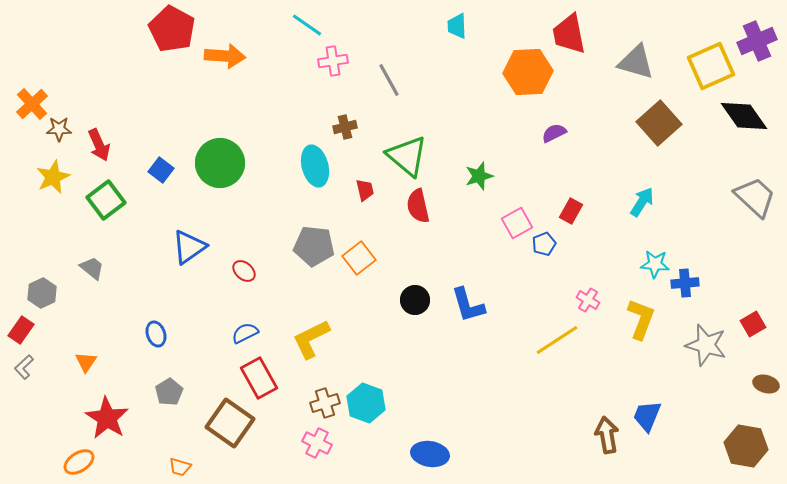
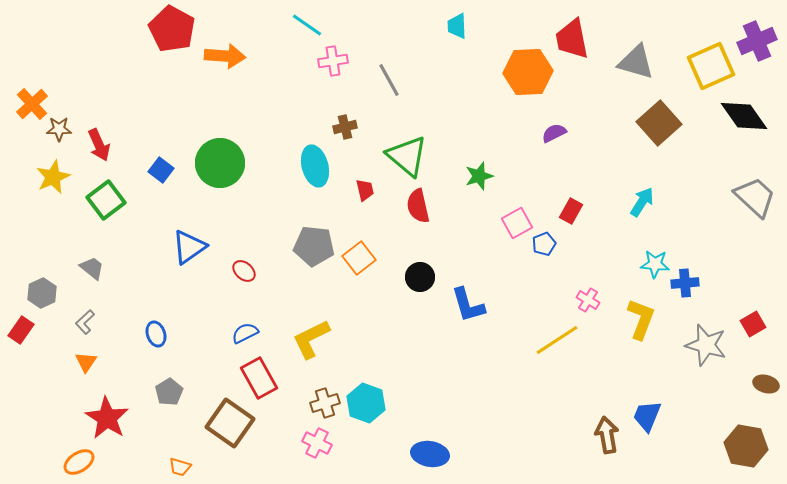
red trapezoid at (569, 34): moved 3 px right, 5 px down
black circle at (415, 300): moved 5 px right, 23 px up
gray L-shape at (24, 367): moved 61 px right, 45 px up
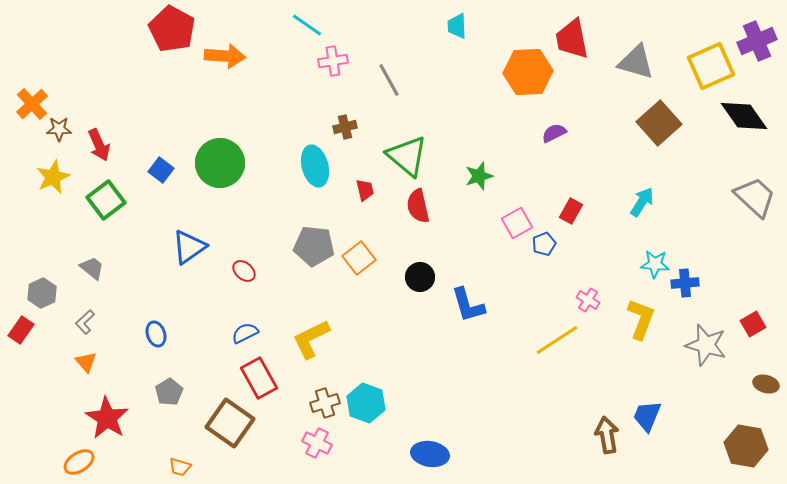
orange triangle at (86, 362): rotated 15 degrees counterclockwise
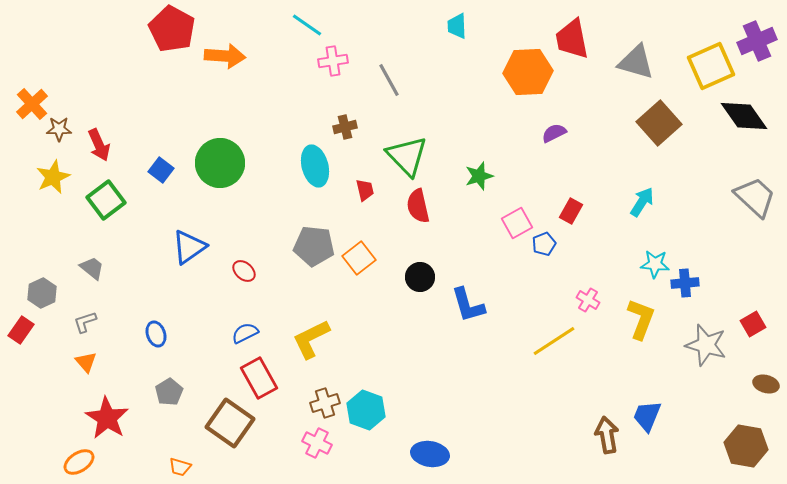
green triangle at (407, 156): rotated 6 degrees clockwise
gray L-shape at (85, 322): rotated 25 degrees clockwise
yellow line at (557, 340): moved 3 px left, 1 px down
cyan hexagon at (366, 403): moved 7 px down
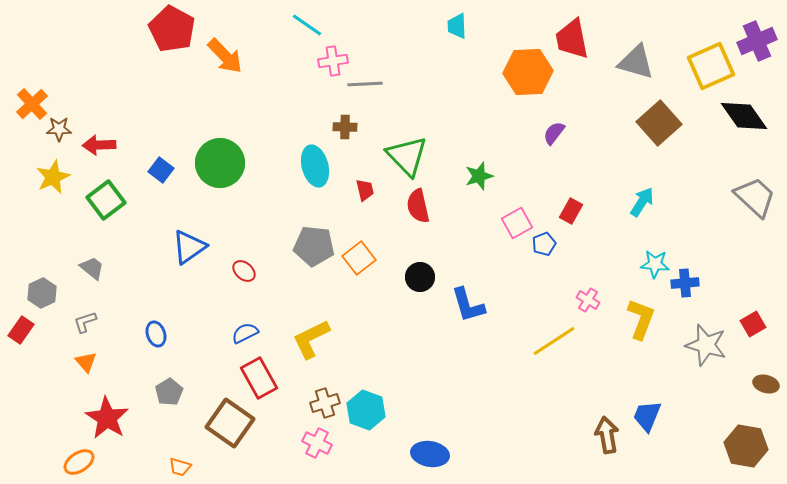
orange arrow at (225, 56): rotated 42 degrees clockwise
gray line at (389, 80): moved 24 px left, 4 px down; rotated 64 degrees counterclockwise
brown cross at (345, 127): rotated 15 degrees clockwise
purple semicircle at (554, 133): rotated 25 degrees counterclockwise
red arrow at (99, 145): rotated 112 degrees clockwise
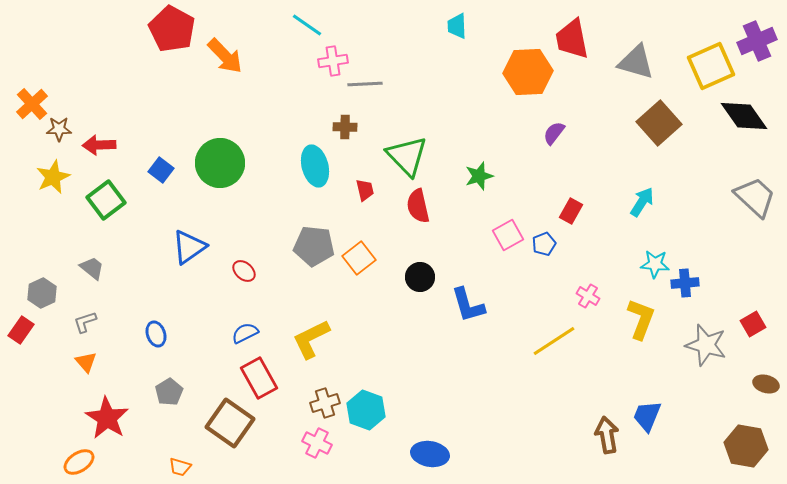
pink square at (517, 223): moved 9 px left, 12 px down
pink cross at (588, 300): moved 4 px up
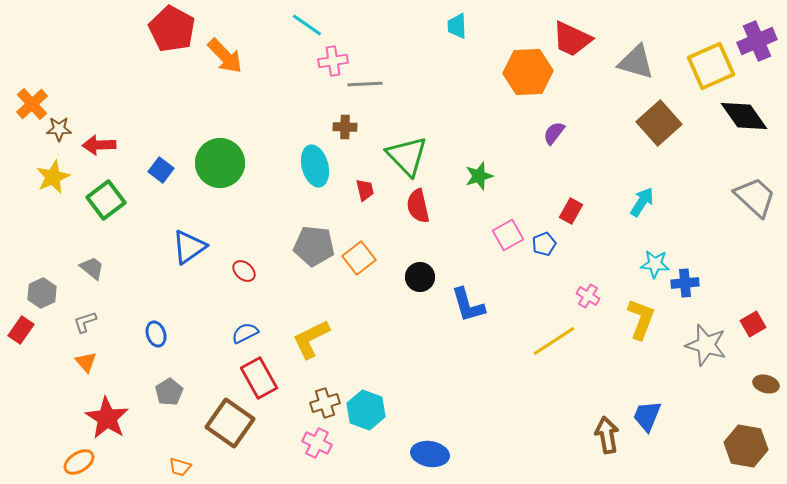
red trapezoid at (572, 39): rotated 54 degrees counterclockwise
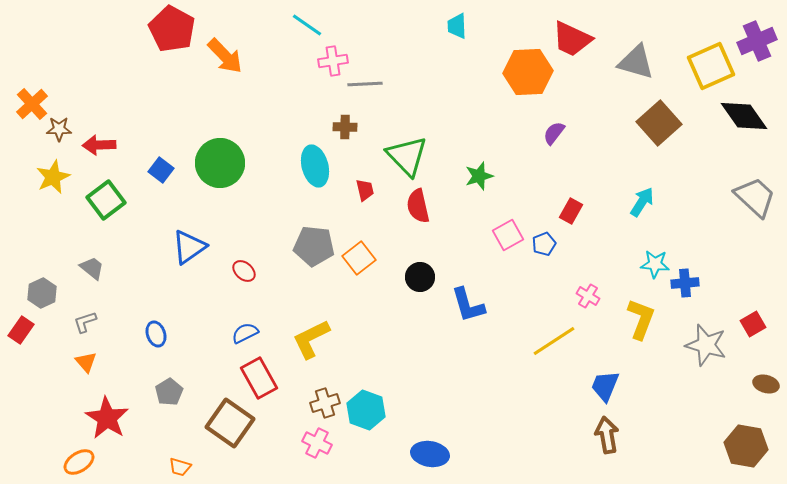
blue trapezoid at (647, 416): moved 42 px left, 30 px up
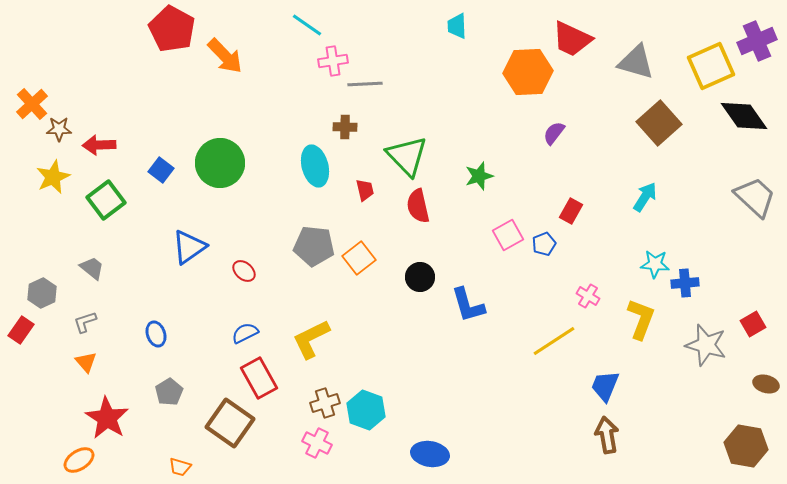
cyan arrow at (642, 202): moved 3 px right, 5 px up
orange ellipse at (79, 462): moved 2 px up
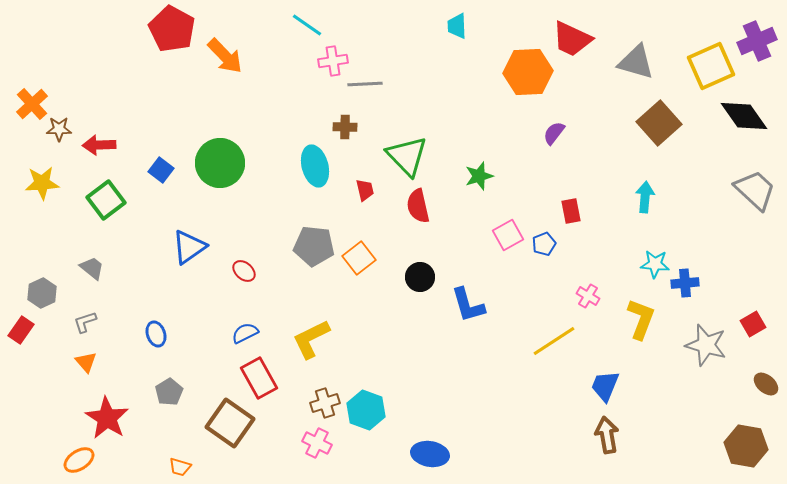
yellow star at (53, 177): moved 11 px left, 6 px down; rotated 20 degrees clockwise
cyan arrow at (645, 197): rotated 28 degrees counterclockwise
gray trapezoid at (755, 197): moved 7 px up
red rectangle at (571, 211): rotated 40 degrees counterclockwise
brown ellipse at (766, 384): rotated 25 degrees clockwise
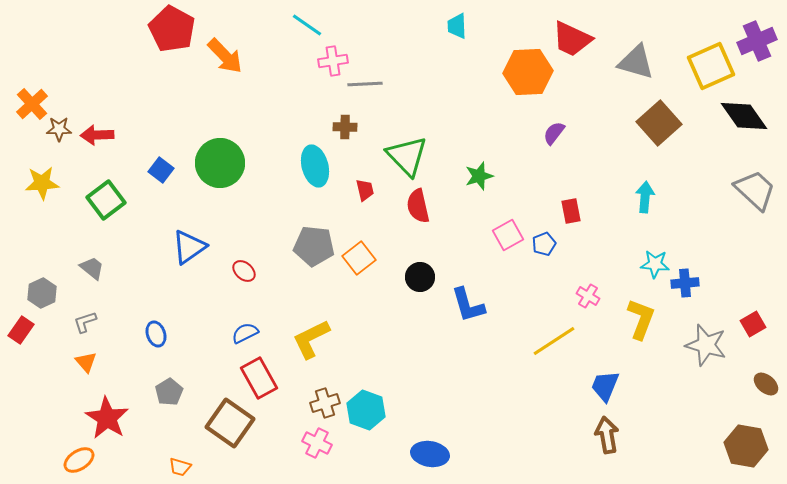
red arrow at (99, 145): moved 2 px left, 10 px up
